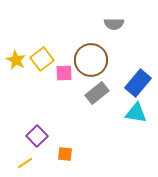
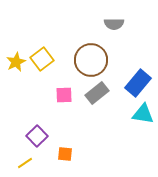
yellow star: moved 2 px down; rotated 18 degrees clockwise
pink square: moved 22 px down
cyan triangle: moved 7 px right, 1 px down
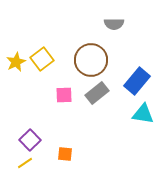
blue rectangle: moved 1 px left, 2 px up
purple square: moved 7 px left, 4 px down
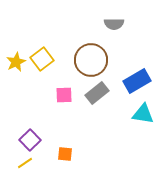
blue rectangle: rotated 20 degrees clockwise
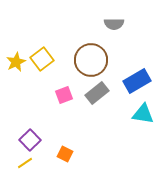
pink square: rotated 18 degrees counterclockwise
orange square: rotated 21 degrees clockwise
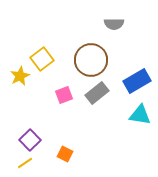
yellow star: moved 4 px right, 14 px down
cyan triangle: moved 3 px left, 1 px down
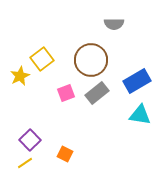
pink square: moved 2 px right, 2 px up
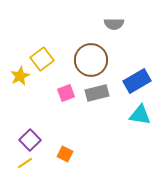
gray rectangle: rotated 25 degrees clockwise
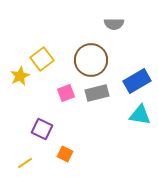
purple square: moved 12 px right, 11 px up; rotated 20 degrees counterclockwise
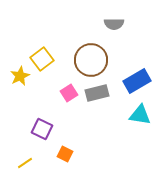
pink square: moved 3 px right; rotated 12 degrees counterclockwise
